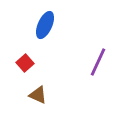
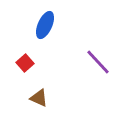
purple line: rotated 68 degrees counterclockwise
brown triangle: moved 1 px right, 3 px down
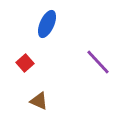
blue ellipse: moved 2 px right, 1 px up
brown triangle: moved 3 px down
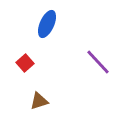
brown triangle: rotated 42 degrees counterclockwise
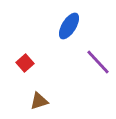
blue ellipse: moved 22 px right, 2 px down; rotated 8 degrees clockwise
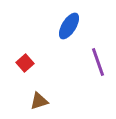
purple line: rotated 24 degrees clockwise
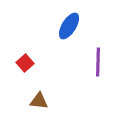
purple line: rotated 20 degrees clockwise
brown triangle: rotated 24 degrees clockwise
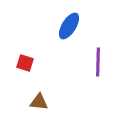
red square: rotated 30 degrees counterclockwise
brown triangle: moved 1 px down
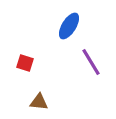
purple line: moved 7 px left; rotated 32 degrees counterclockwise
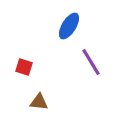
red square: moved 1 px left, 4 px down
